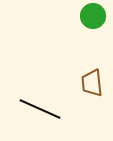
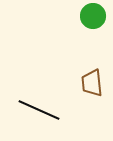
black line: moved 1 px left, 1 px down
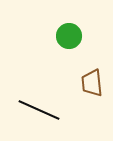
green circle: moved 24 px left, 20 px down
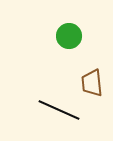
black line: moved 20 px right
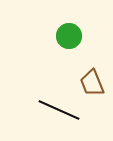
brown trapezoid: rotated 16 degrees counterclockwise
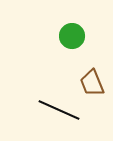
green circle: moved 3 px right
